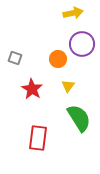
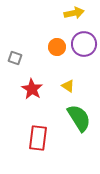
yellow arrow: moved 1 px right
purple circle: moved 2 px right
orange circle: moved 1 px left, 12 px up
yellow triangle: rotated 32 degrees counterclockwise
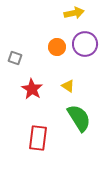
purple circle: moved 1 px right
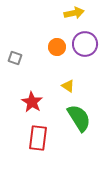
red star: moved 13 px down
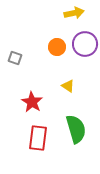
green semicircle: moved 3 px left, 11 px down; rotated 16 degrees clockwise
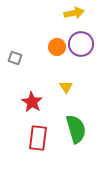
purple circle: moved 4 px left
yellow triangle: moved 2 px left, 1 px down; rotated 24 degrees clockwise
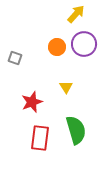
yellow arrow: moved 2 px right, 1 px down; rotated 36 degrees counterclockwise
purple circle: moved 3 px right
red star: rotated 20 degrees clockwise
green semicircle: moved 1 px down
red rectangle: moved 2 px right
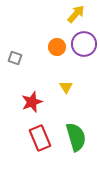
green semicircle: moved 7 px down
red rectangle: rotated 30 degrees counterclockwise
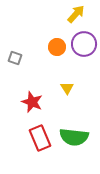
yellow triangle: moved 1 px right, 1 px down
red star: rotated 30 degrees counterclockwise
green semicircle: moved 2 px left; rotated 112 degrees clockwise
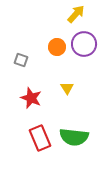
gray square: moved 6 px right, 2 px down
red star: moved 1 px left, 4 px up
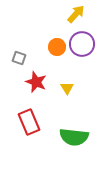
purple circle: moved 2 px left
gray square: moved 2 px left, 2 px up
red star: moved 5 px right, 16 px up
red rectangle: moved 11 px left, 16 px up
